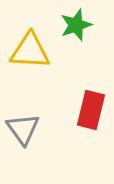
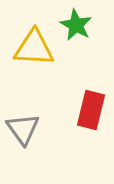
green star: rotated 24 degrees counterclockwise
yellow triangle: moved 4 px right, 3 px up
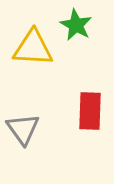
yellow triangle: moved 1 px left
red rectangle: moved 1 px left, 1 px down; rotated 12 degrees counterclockwise
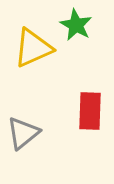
yellow triangle: rotated 27 degrees counterclockwise
gray triangle: moved 4 px down; rotated 27 degrees clockwise
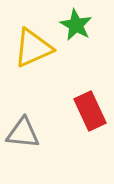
red rectangle: rotated 27 degrees counterclockwise
gray triangle: rotated 45 degrees clockwise
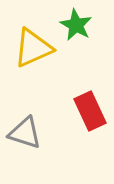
gray triangle: moved 2 px right; rotated 12 degrees clockwise
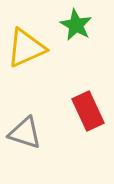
yellow triangle: moved 7 px left
red rectangle: moved 2 px left
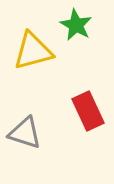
yellow triangle: moved 7 px right, 3 px down; rotated 9 degrees clockwise
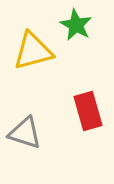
red rectangle: rotated 9 degrees clockwise
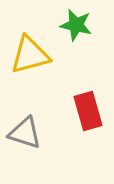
green star: rotated 16 degrees counterclockwise
yellow triangle: moved 3 px left, 4 px down
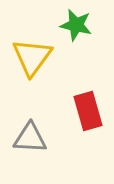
yellow triangle: moved 2 px right, 2 px down; rotated 39 degrees counterclockwise
gray triangle: moved 5 px right, 5 px down; rotated 15 degrees counterclockwise
